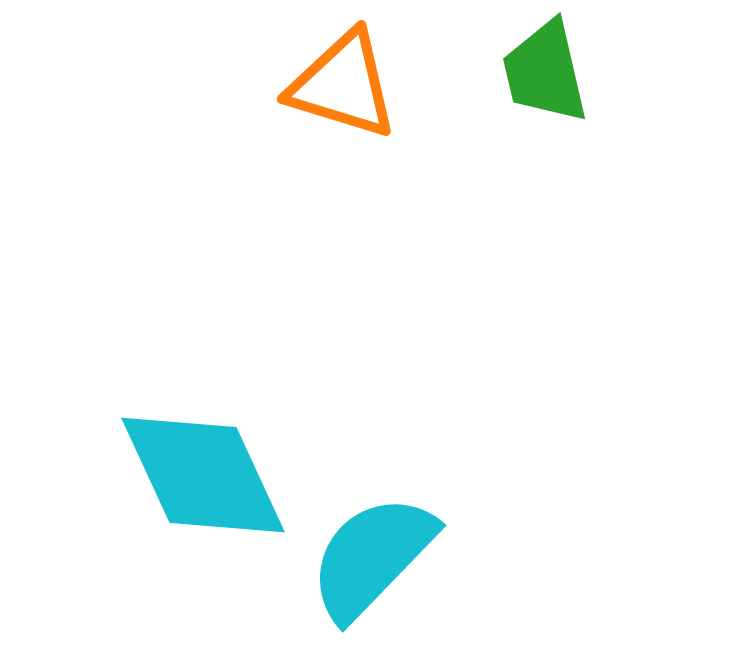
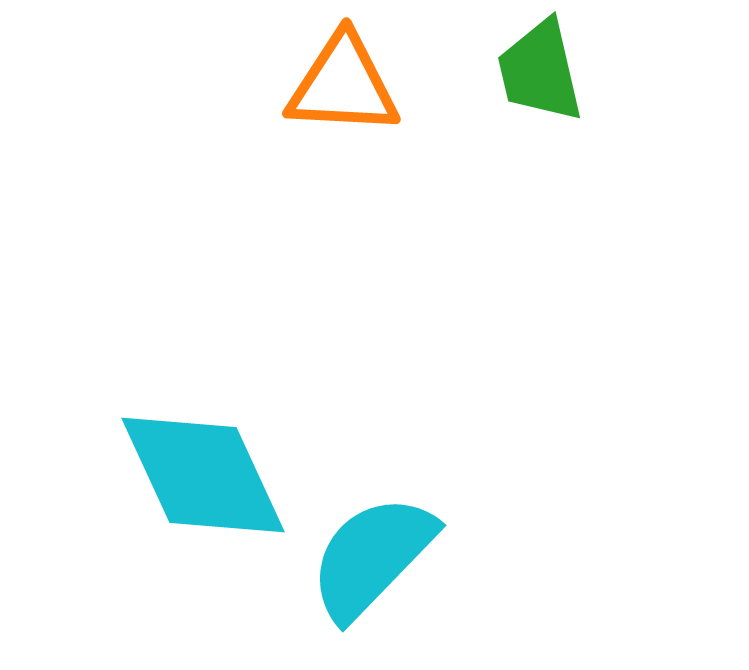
green trapezoid: moved 5 px left, 1 px up
orange triangle: rotated 14 degrees counterclockwise
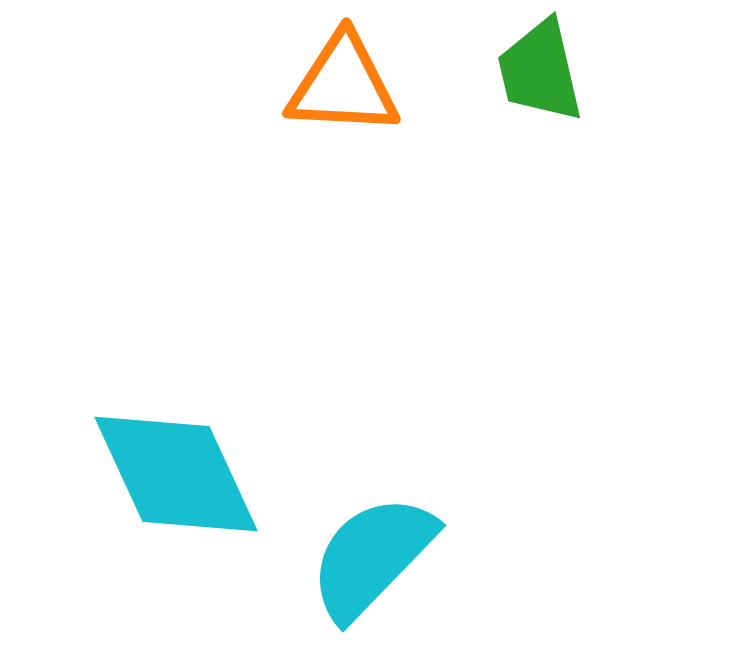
cyan diamond: moved 27 px left, 1 px up
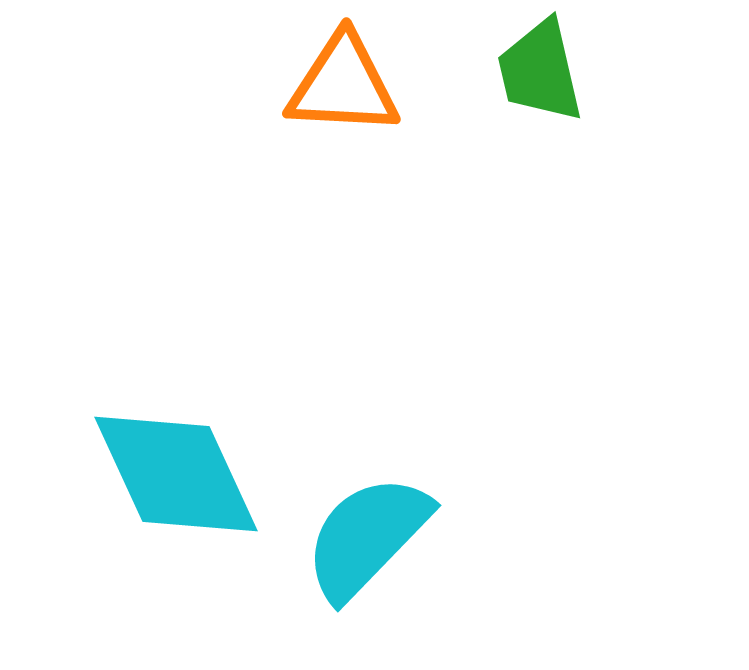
cyan semicircle: moved 5 px left, 20 px up
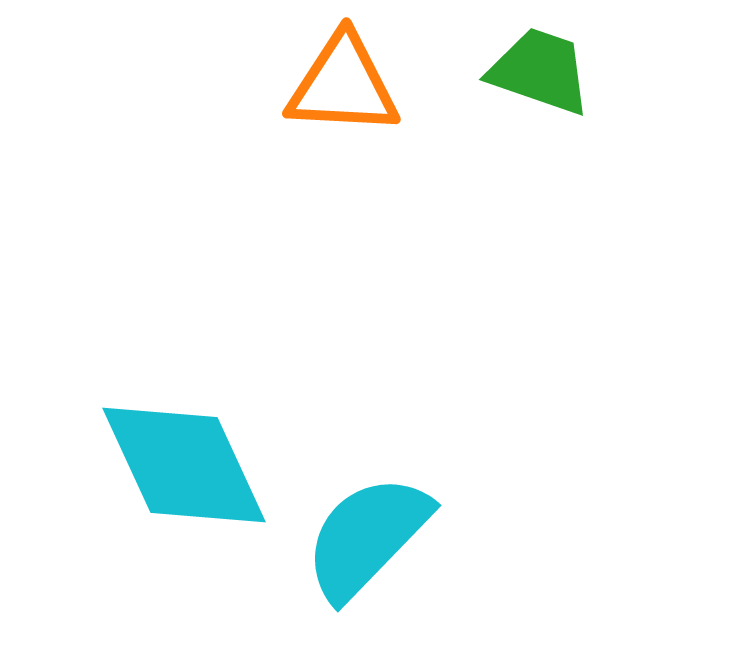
green trapezoid: rotated 122 degrees clockwise
cyan diamond: moved 8 px right, 9 px up
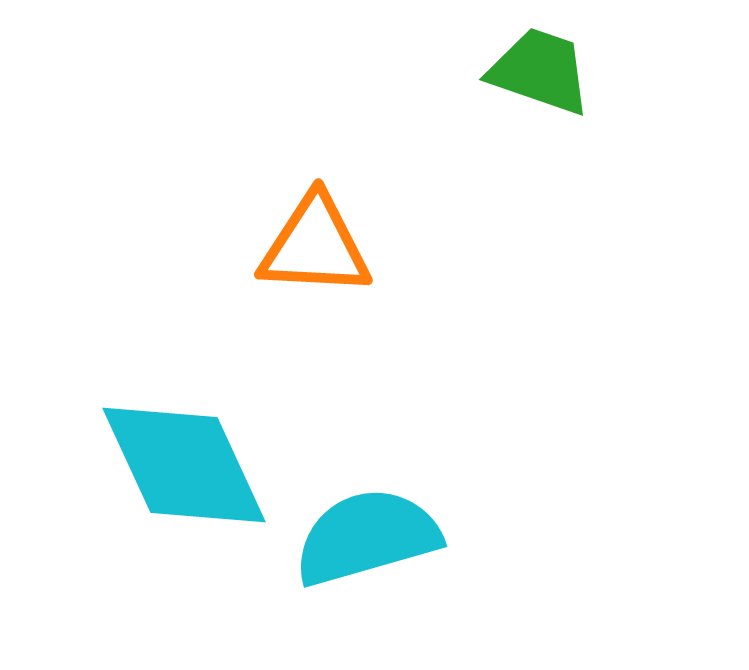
orange triangle: moved 28 px left, 161 px down
cyan semicircle: rotated 30 degrees clockwise
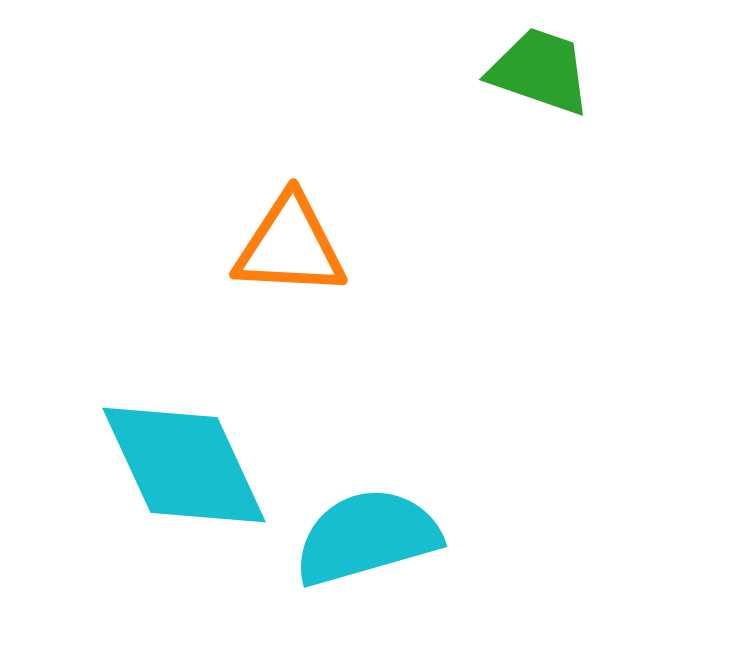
orange triangle: moved 25 px left
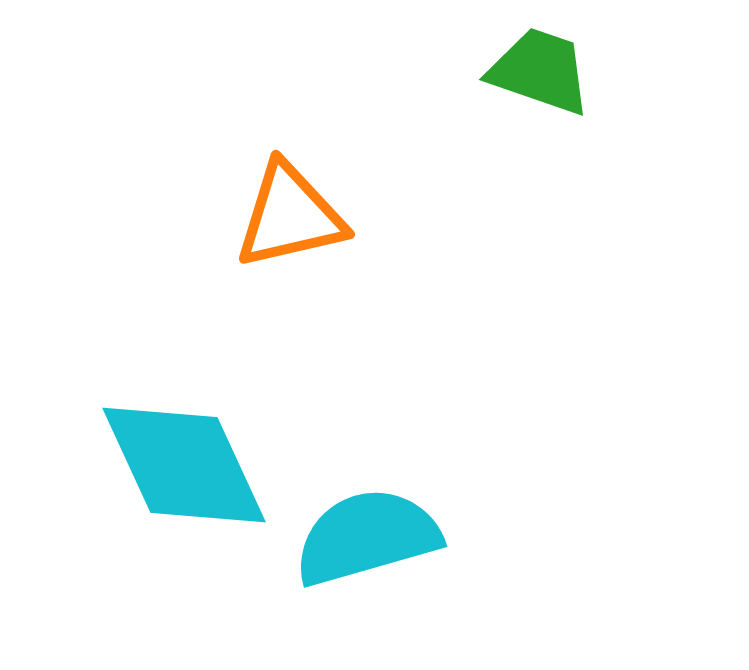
orange triangle: moved 30 px up; rotated 16 degrees counterclockwise
